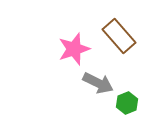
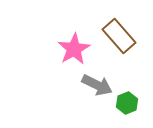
pink star: rotated 12 degrees counterclockwise
gray arrow: moved 1 px left, 2 px down
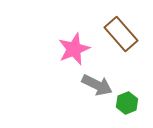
brown rectangle: moved 2 px right, 2 px up
pink star: rotated 8 degrees clockwise
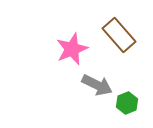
brown rectangle: moved 2 px left, 1 px down
pink star: moved 2 px left
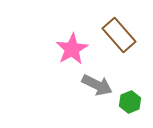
pink star: rotated 8 degrees counterclockwise
green hexagon: moved 3 px right, 1 px up
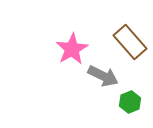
brown rectangle: moved 11 px right, 7 px down
gray arrow: moved 6 px right, 9 px up
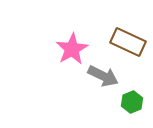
brown rectangle: moved 2 px left; rotated 24 degrees counterclockwise
green hexagon: moved 2 px right
